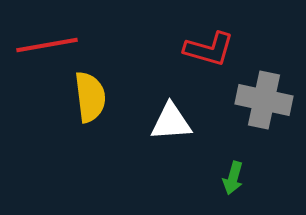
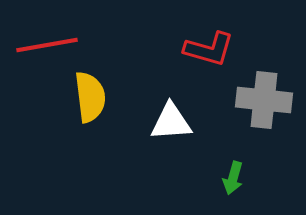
gray cross: rotated 6 degrees counterclockwise
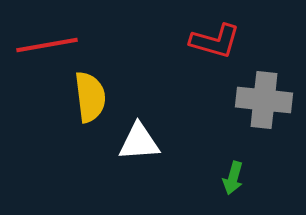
red L-shape: moved 6 px right, 8 px up
white triangle: moved 32 px left, 20 px down
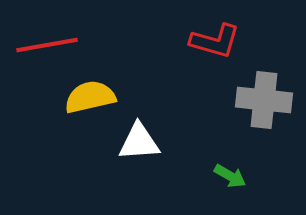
yellow semicircle: rotated 96 degrees counterclockwise
green arrow: moved 3 px left, 2 px up; rotated 76 degrees counterclockwise
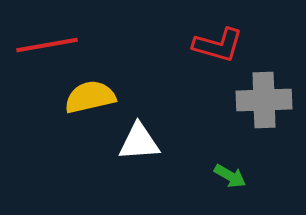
red L-shape: moved 3 px right, 4 px down
gray cross: rotated 8 degrees counterclockwise
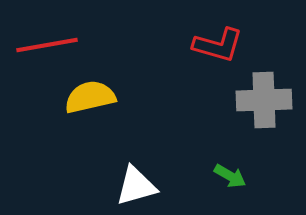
white triangle: moved 3 px left, 44 px down; rotated 12 degrees counterclockwise
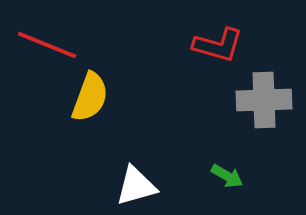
red line: rotated 32 degrees clockwise
yellow semicircle: rotated 123 degrees clockwise
green arrow: moved 3 px left
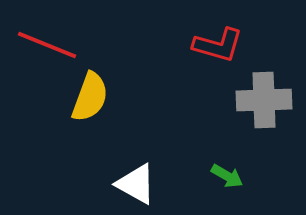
white triangle: moved 2 px up; rotated 45 degrees clockwise
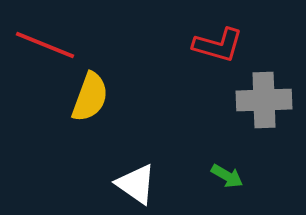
red line: moved 2 px left
white triangle: rotated 6 degrees clockwise
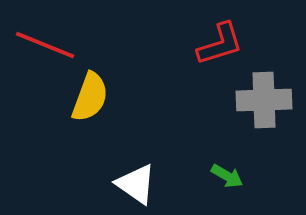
red L-shape: moved 2 px right, 1 px up; rotated 33 degrees counterclockwise
